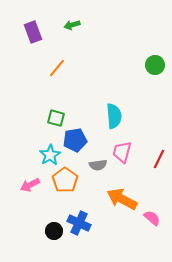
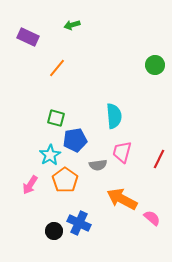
purple rectangle: moved 5 px left, 5 px down; rotated 45 degrees counterclockwise
pink arrow: rotated 30 degrees counterclockwise
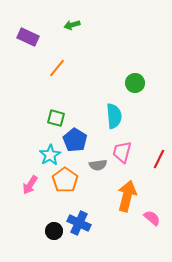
green circle: moved 20 px left, 18 px down
blue pentagon: rotated 30 degrees counterclockwise
orange arrow: moved 5 px right, 3 px up; rotated 76 degrees clockwise
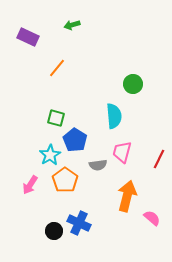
green circle: moved 2 px left, 1 px down
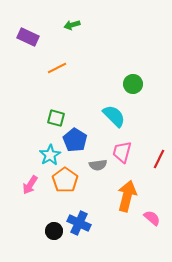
orange line: rotated 24 degrees clockwise
cyan semicircle: rotated 40 degrees counterclockwise
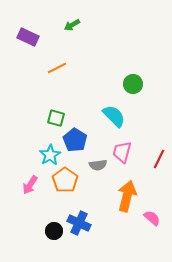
green arrow: rotated 14 degrees counterclockwise
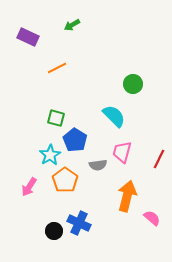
pink arrow: moved 1 px left, 2 px down
